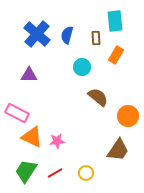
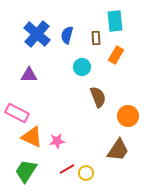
brown semicircle: rotated 30 degrees clockwise
red line: moved 12 px right, 4 px up
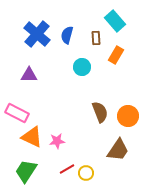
cyan rectangle: rotated 35 degrees counterclockwise
brown semicircle: moved 2 px right, 15 px down
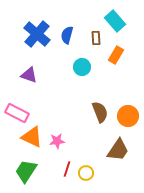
purple triangle: rotated 18 degrees clockwise
red line: rotated 42 degrees counterclockwise
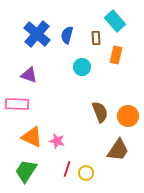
orange rectangle: rotated 18 degrees counterclockwise
pink rectangle: moved 9 px up; rotated 25 degrees counterclockwise
pink star: rotated 21 degrees clockwise
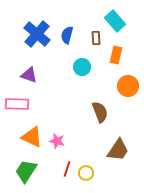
orange circle: moved 30 px up
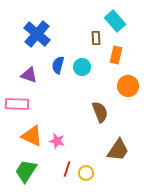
blue semicircle: moved 9 px left, 30 px down
orange triangle: moved 1 px up
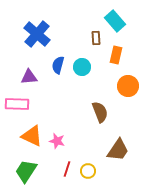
purple triangle: moved 2 px down; rotated 24 degrees counterclockwise
yellow circle: moved 2 px right, 2 px up
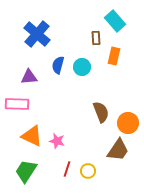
orange rectangle: moved 2 px left, 1 px down
orange circle: moved 37 px down
brown semicircle: moved 1 px right
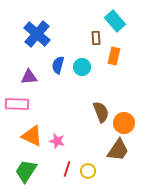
orange circle: moved 4 px left
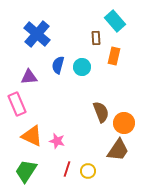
pink rectangle: rotated 65 degrees clockwise
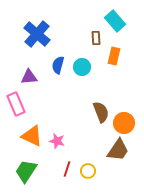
pink rectangle: moved 1 px left
